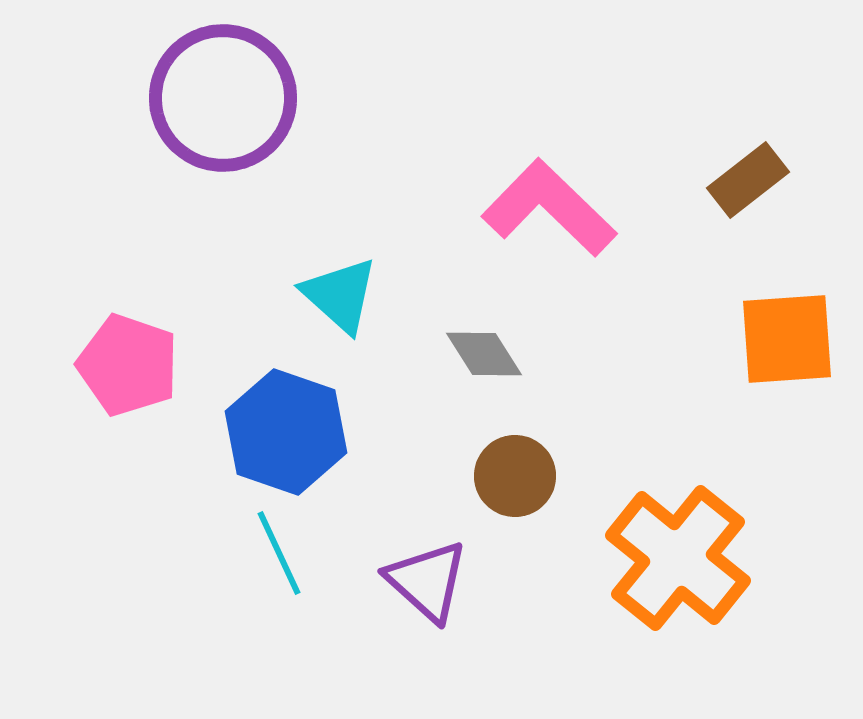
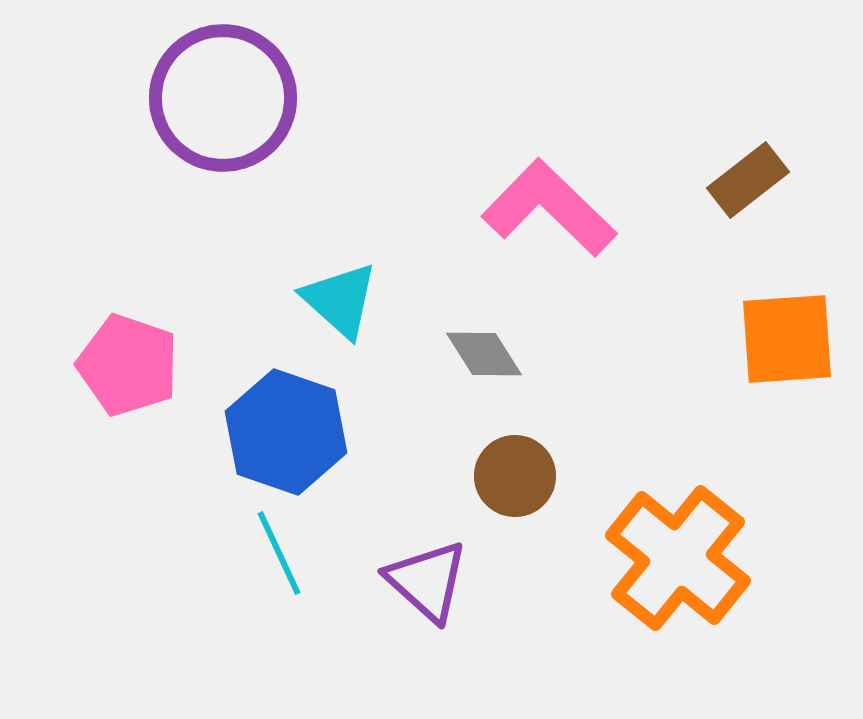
cyan triangle: moved 5 px down
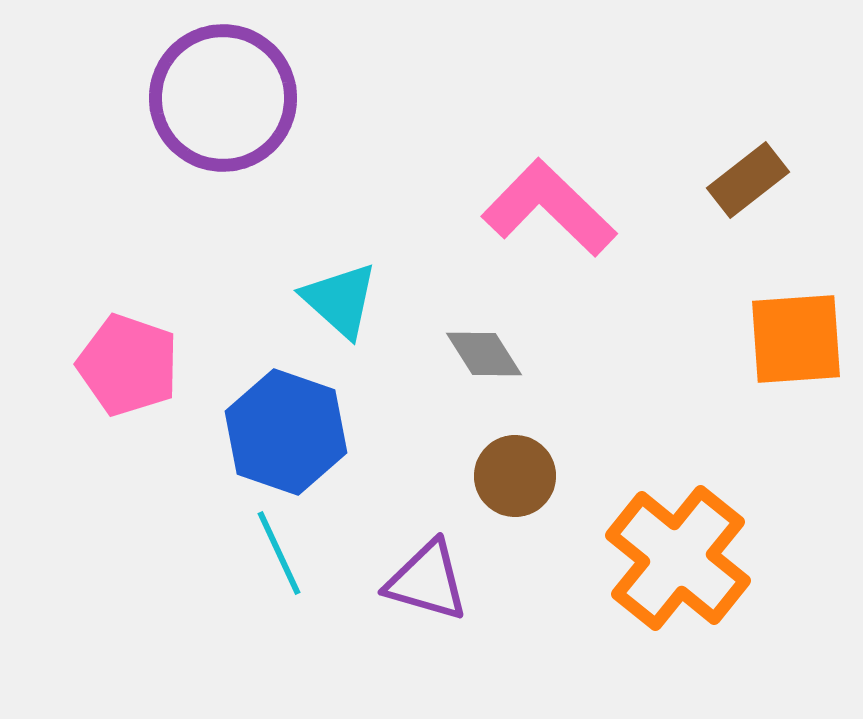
orange square: moved 9 px right
purple triangle: rotated 26 degrees counterclockwise
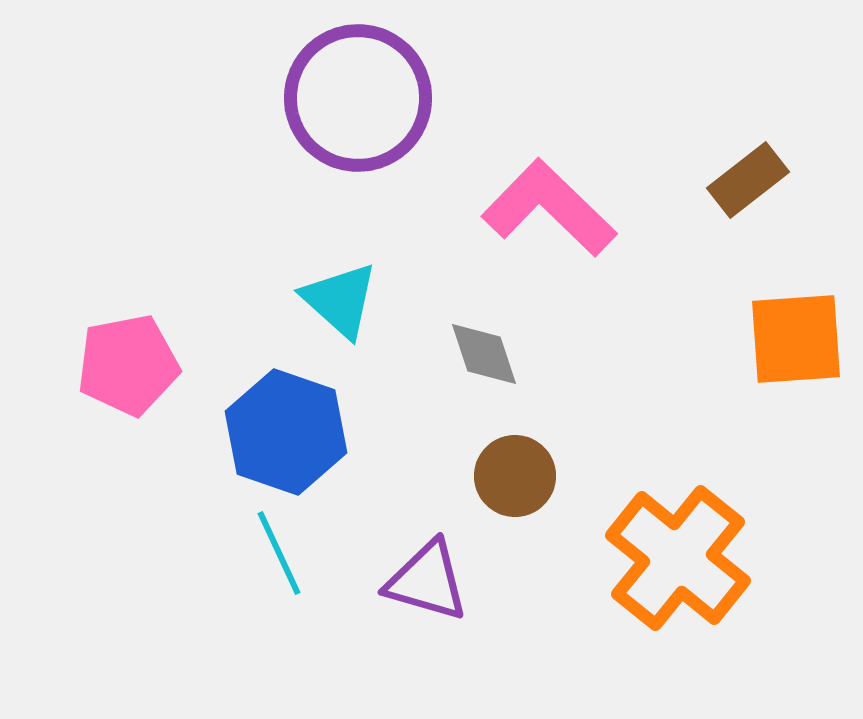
purple circle: moved 135 px right
gray diamond: rotated 14 degrees clockwise
pink pentagon: rotated 30 degrees counterclockwise
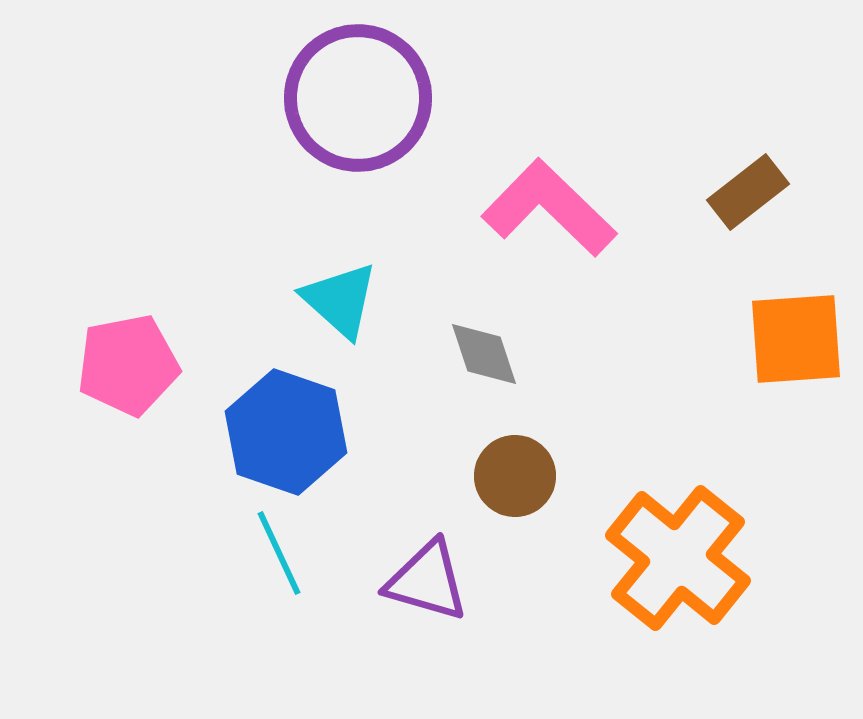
brown rectangle: moved 12 px down
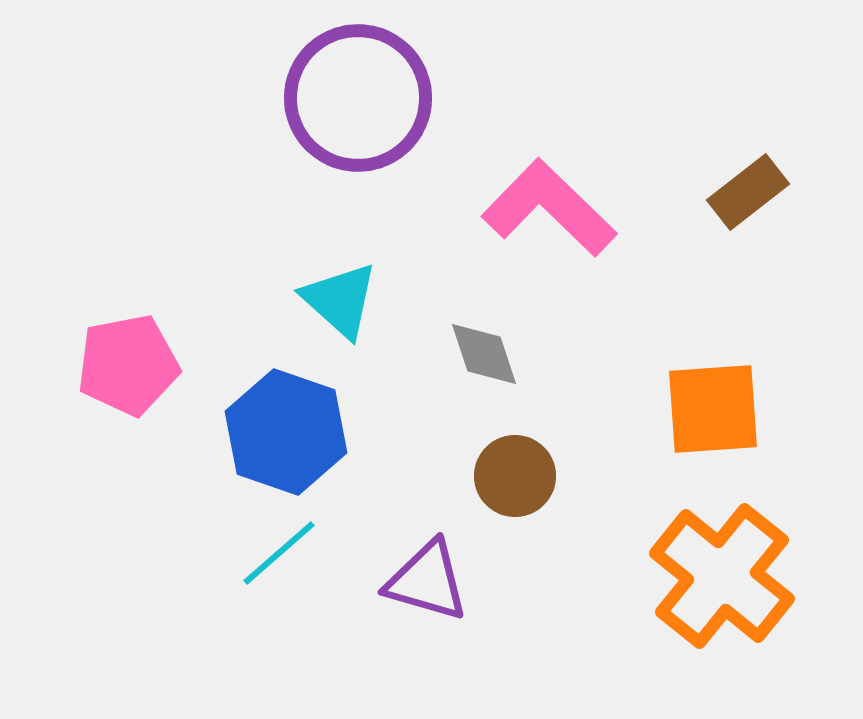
orange square: moved 83 px left, 70 px down
cyan line: rotated 74 degrees clockwise
orange cross: moved 44 px right, 18 px down
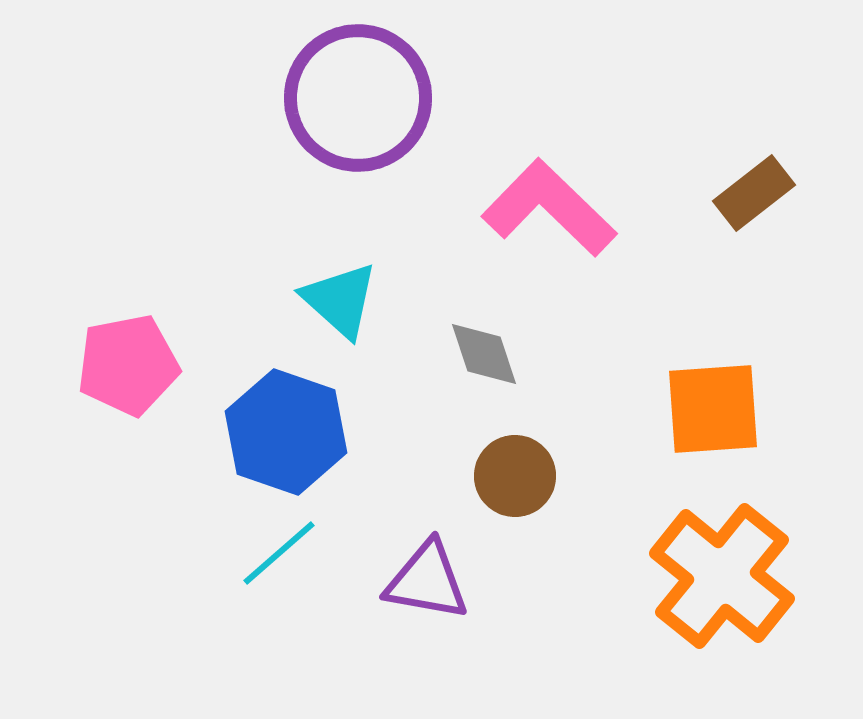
brown rectangle: moved 6 px right, 1 px down
purple triangle: rotated 6 degrees counterclockwise
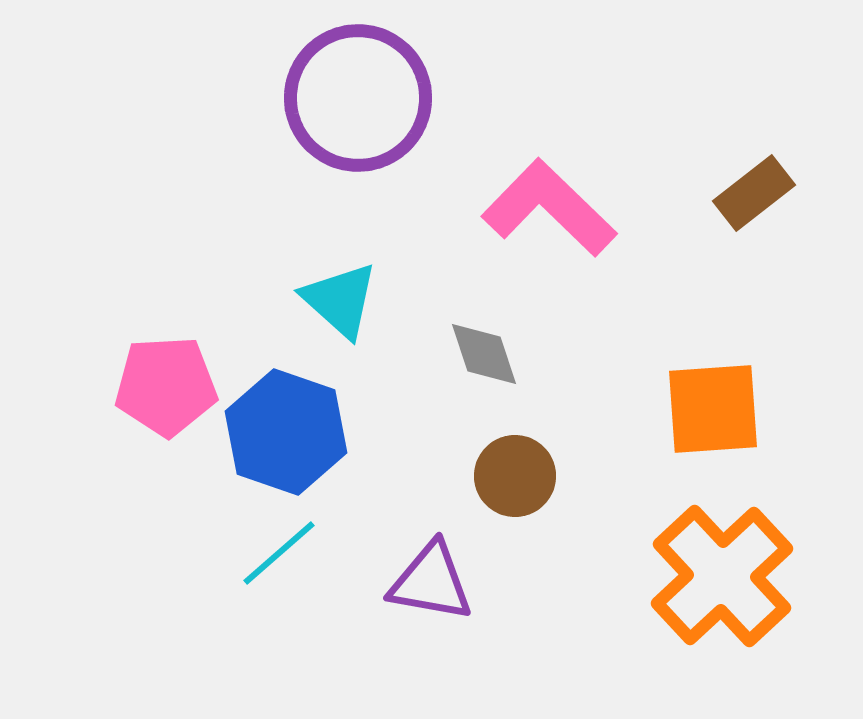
pink pentagon: moved 38 px right, 21 px down; rotated 8 degrees clockwise
orange cross: rotated 8 degrees clockwise
purple triangle: moved 4 px right, 1 px down
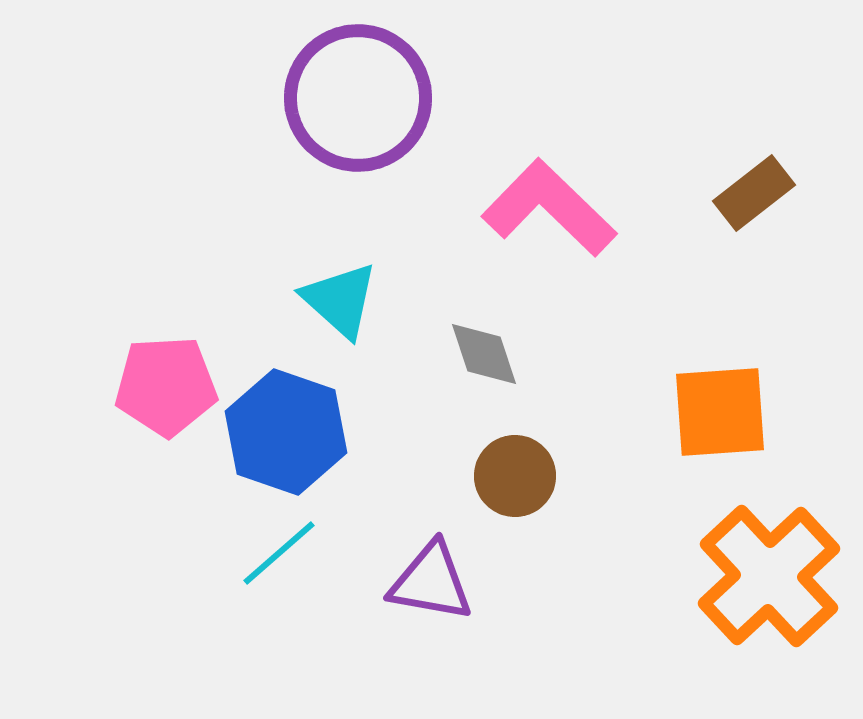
orange square: moved 7 px right, 3 px down
orange cross: moved 47 px right
